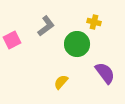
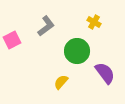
yellow cross: rotated 16 degrees clockwise
green circle: moved 7 px down
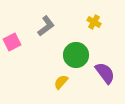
pink square: moved 2 px down
green circle: moved 1 px left, 4 px down
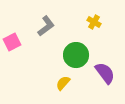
yellow semicircle: moved 2 px right, 1 px down
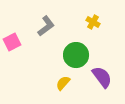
yellow cross: moved 1 px left
purple semicircle: moved 3 px left, 4 px down
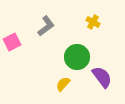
green circle: moved 1 px right, 2 px down
yellow semicircle: moved 1 px down
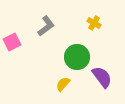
yellow cross: moved 1 px right, 1 px down
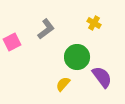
gray L-shape: moved 3 px down
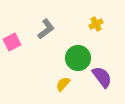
yellow cross: moved 2 px right, 1 px down; rotated 32 degrees clockwise
green circle: moved 1 px right, 1 px down
